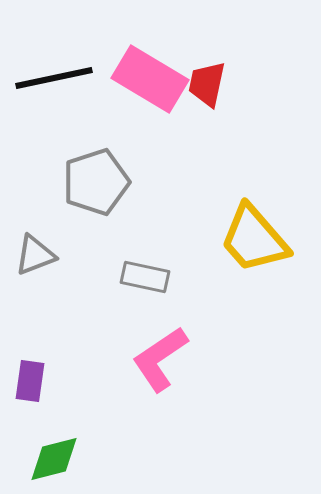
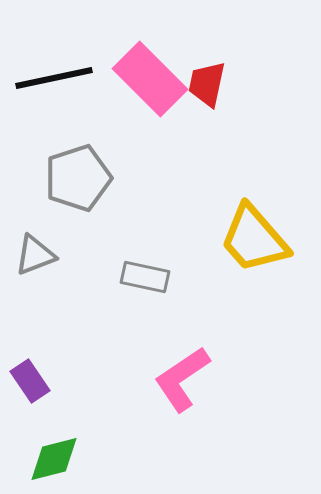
pink rectangle: rotated 14 degrees clockwise
gray pentagon: moved 18 px left, 4 px up
pink L-shape: moved 22 px right, 20 px down
purple rectangle: rotated 42 degrees counterclockwise
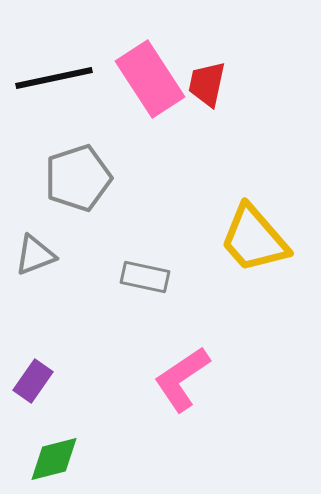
pink rectangle: rotated 12 degrees clockwise
purple rectangle: moved 3 px right; rotated 69 degrees clockwise
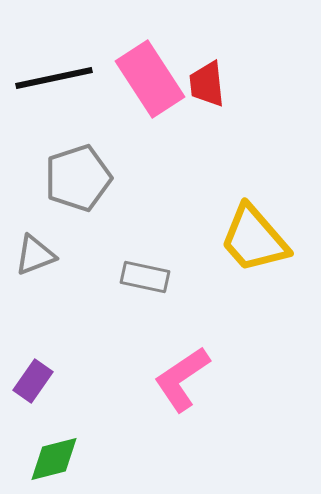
red trapezoid: rotated 18 degrees counterclockwise
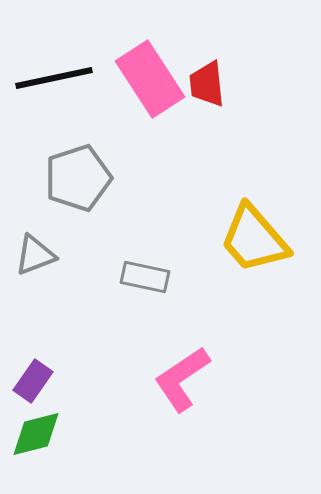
green diamond: moved 18 px left, 25 px up
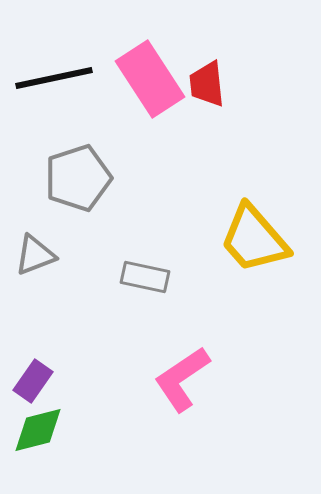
green diamond: moved 2 px right, 4 px up
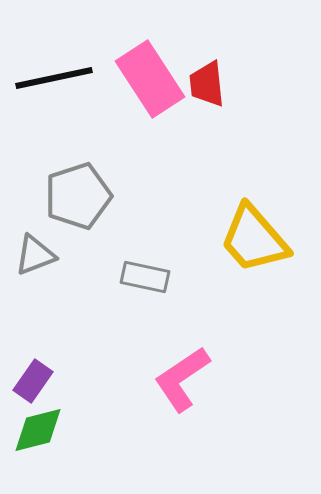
gray pentagon: moved 18 px down
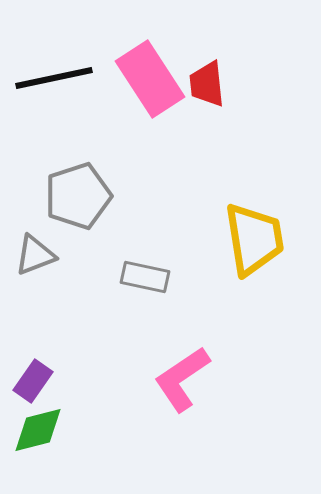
yellow trapezoid: rotated 148 degrees counterclockwise
